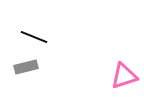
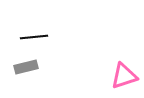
black line: rotated 28 degrees counterclockwise
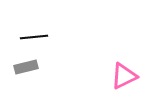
pink triangle: rotated 8 degrees counterclockwise
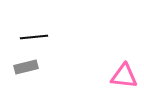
pink triangle: rotated 32 degrees clockwise
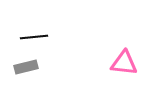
pink triangle: moved 13 px up
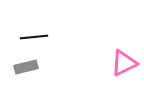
pink triangle: rotated 32 degrees counterclockwise
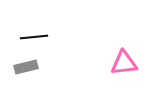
pink triangle: rotated 20 degrees clockwise
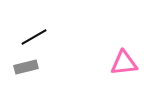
black line: rotated 24 degrees counterclockwise
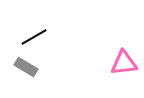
gray rectangle: rotated 45 degrees clockwise
